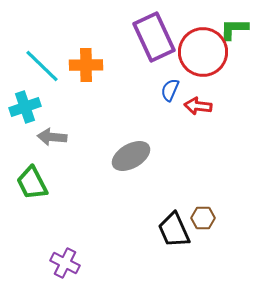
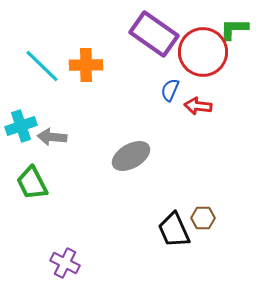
purple rectangle: moved 3 px up; rotated 30 degrees counterclockwise
cyan cross: moved 4 px left, 19 px down
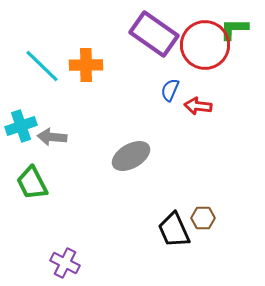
red circle: moved 2 px right, 7 px up
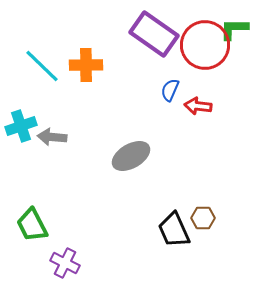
green trapezoid: moved 42 px down
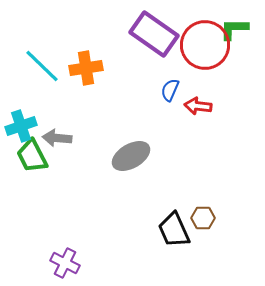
orange cross: moved 3 px down; rotated 8 degrees counterclockwise
gray arrow: moved 5 px right, 1 px down
green trapezoid: moved 69 px up
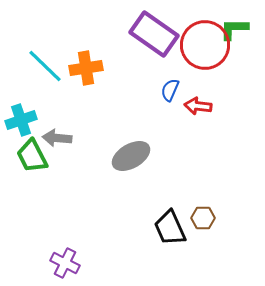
cyan line: moved 3 px right
cyan cross: moved 6 px up
black trapezoid: moved 4 px left, 2 px up
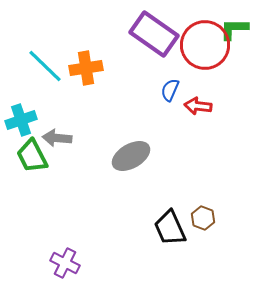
brown hexagon: rotated 20 degrees clockwise
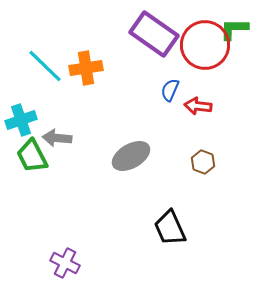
brown hexagon: moved 56 px up
